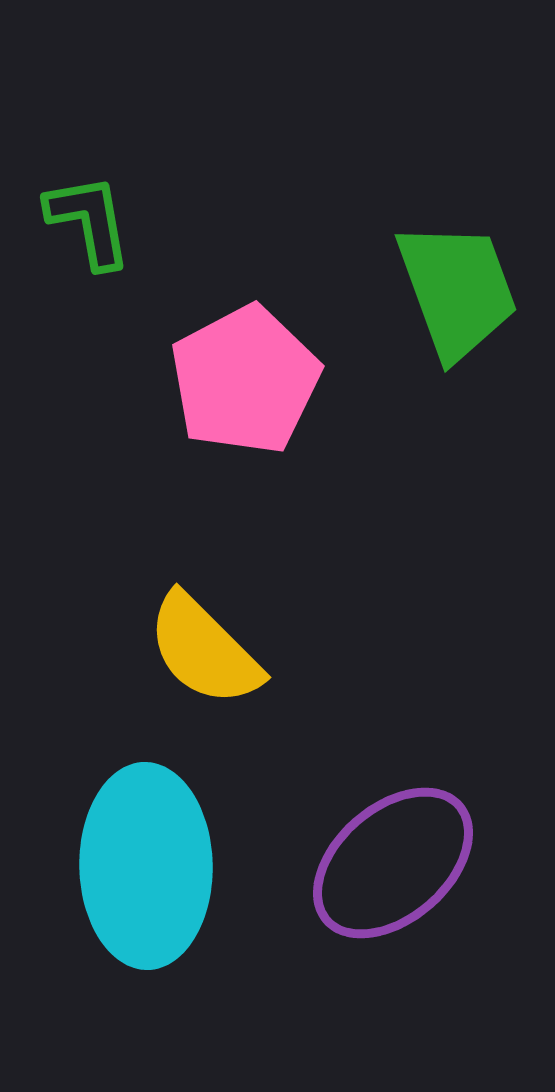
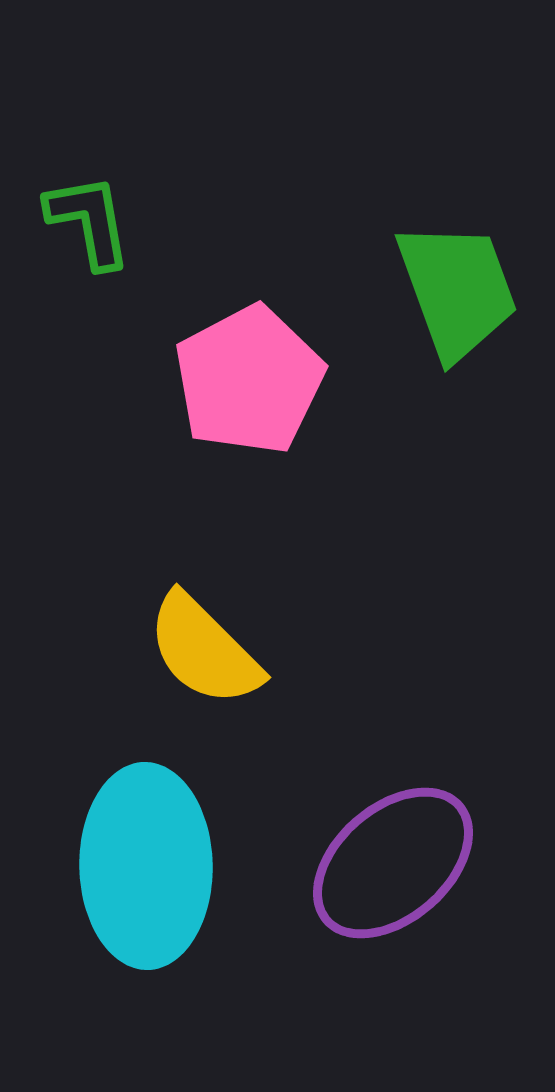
pink pentagon: moved 4 px right
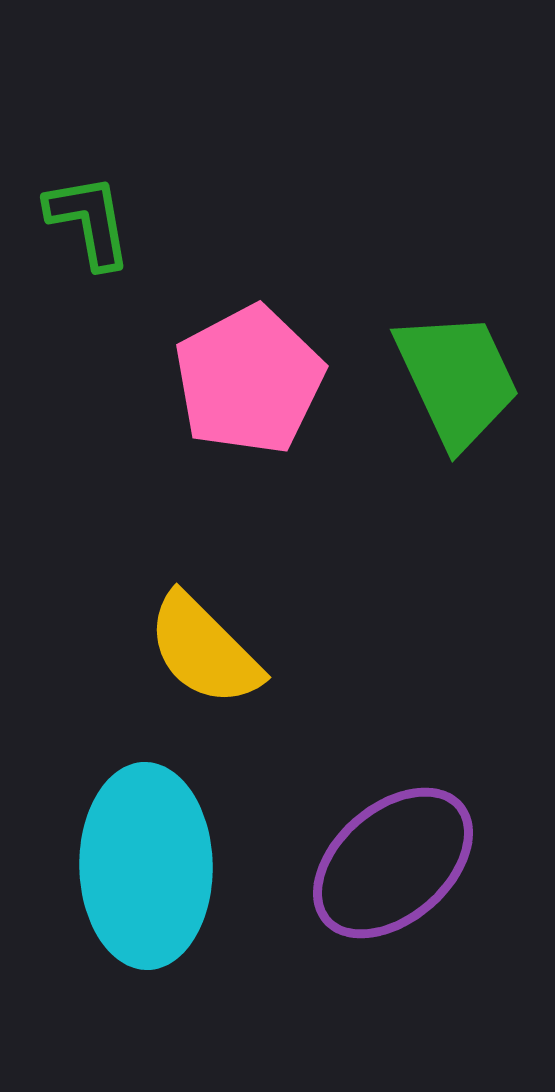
green trapezoid: moved 89 px down; rotated 5 degrees counterclockwise
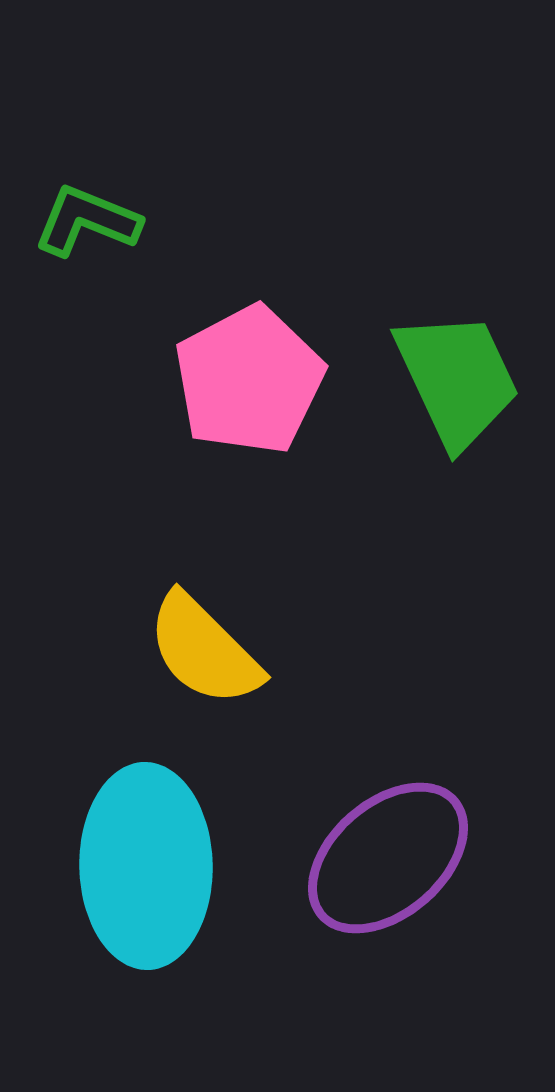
green L-shape: moved 2 px left; rotated 58 degrees counterclockwise
purple ellipse: moved 5 px left, 5 px up
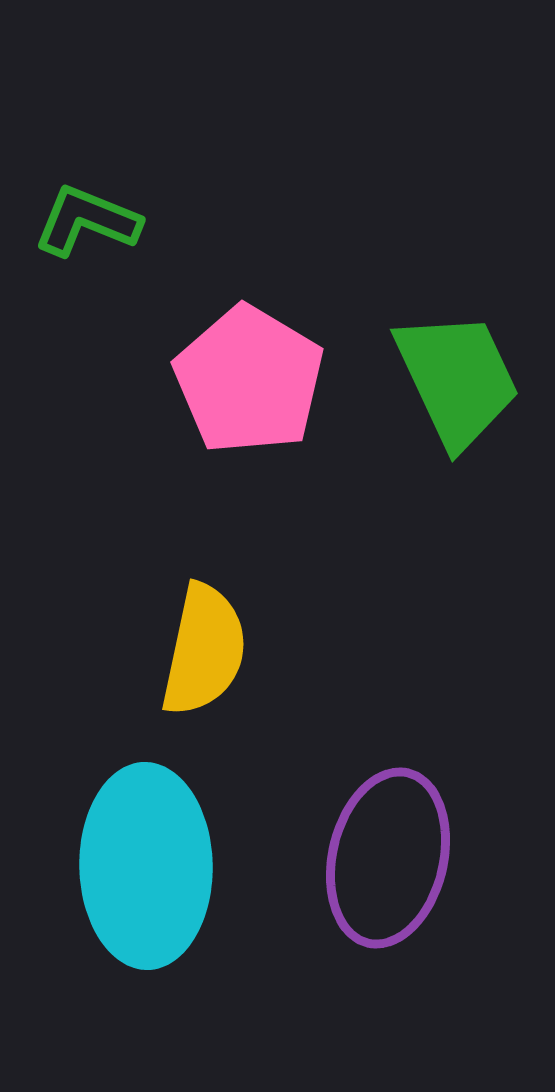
pink pentagon: rotated 13 degrees counterclockwise
yellow semicircle: rotated 123 degrees counterclockwise
purple ellipse: rotated 36 degrees counterclockwise
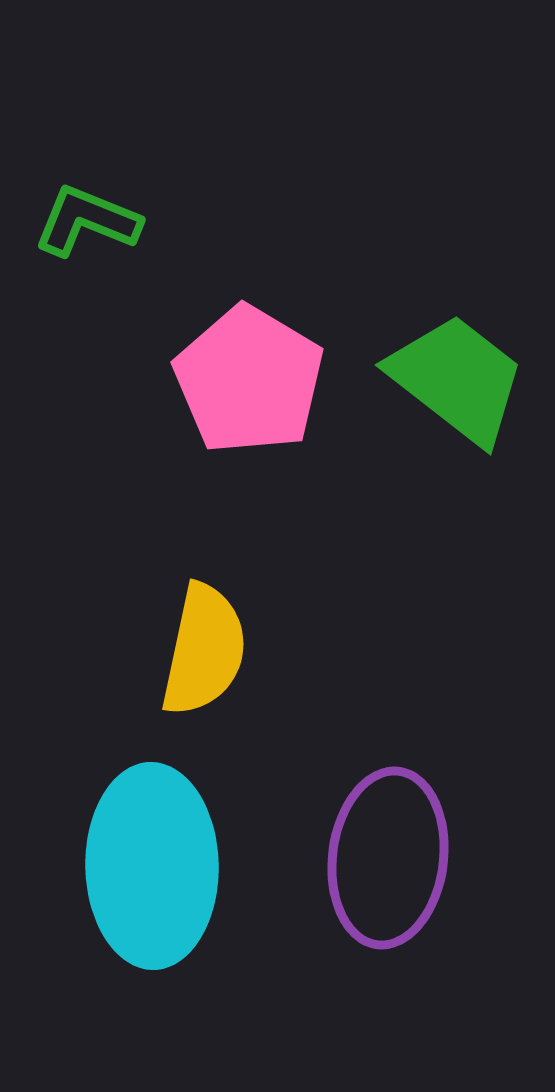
green trapezoid: rotated 27 degrees counterclockwise
purple ellipse: rotated 6 degrees counterclockwise
cyan ellipse: moved 6 px right
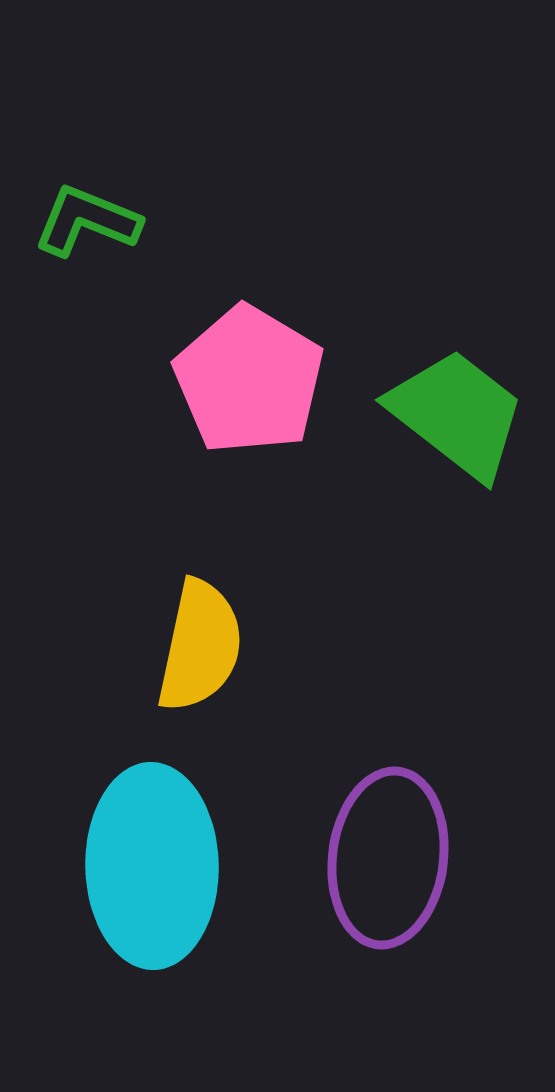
green trapezoid: moved 35 px down
yellow semicircle: moved 4 px left, 4 px up
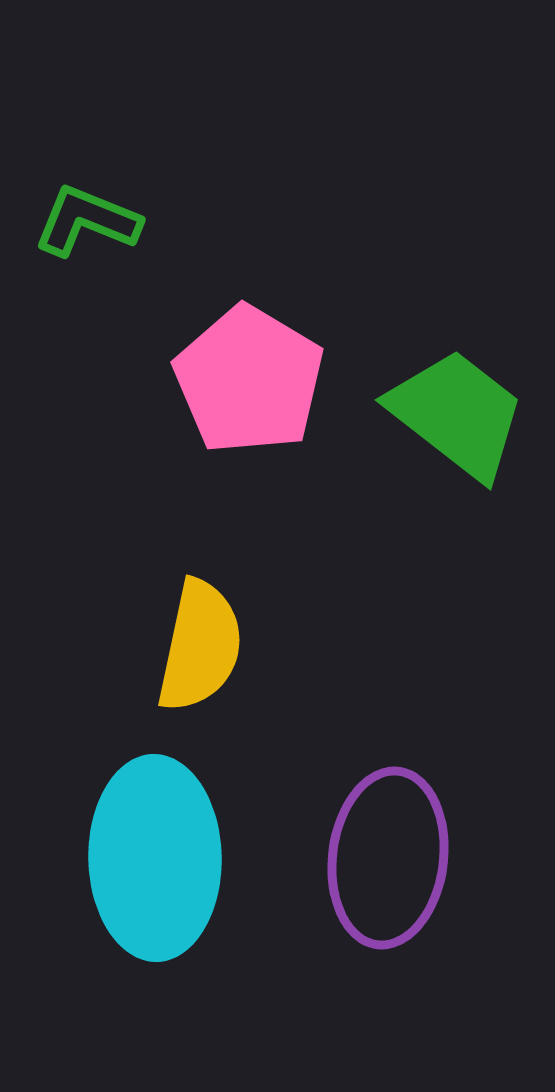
cyan ellipse: moved 3 px right, 8 px up
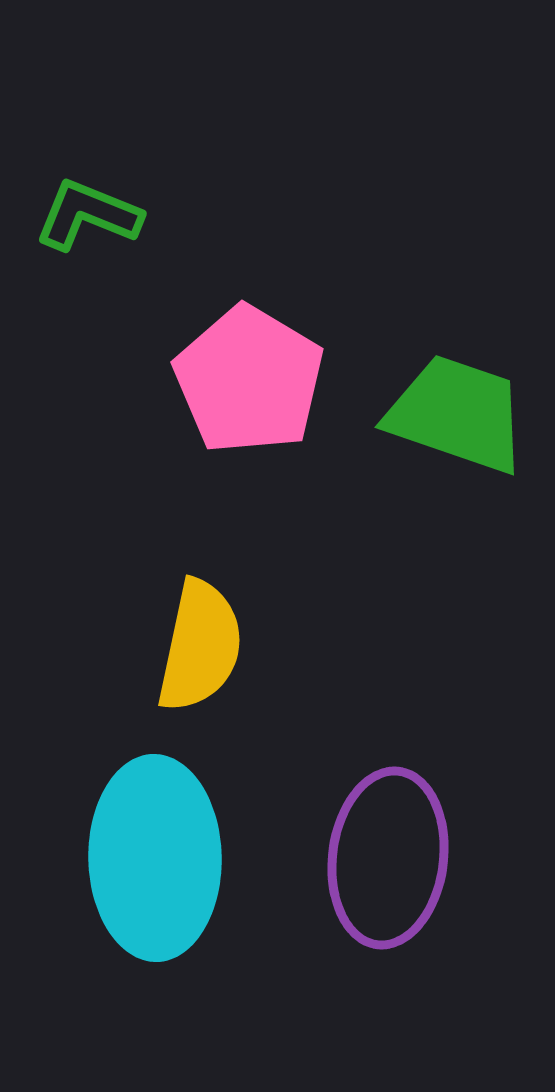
green L-shape: moved 1 px right, 6 px up
green trapezoid: rotated 19 degrees counterclockwise
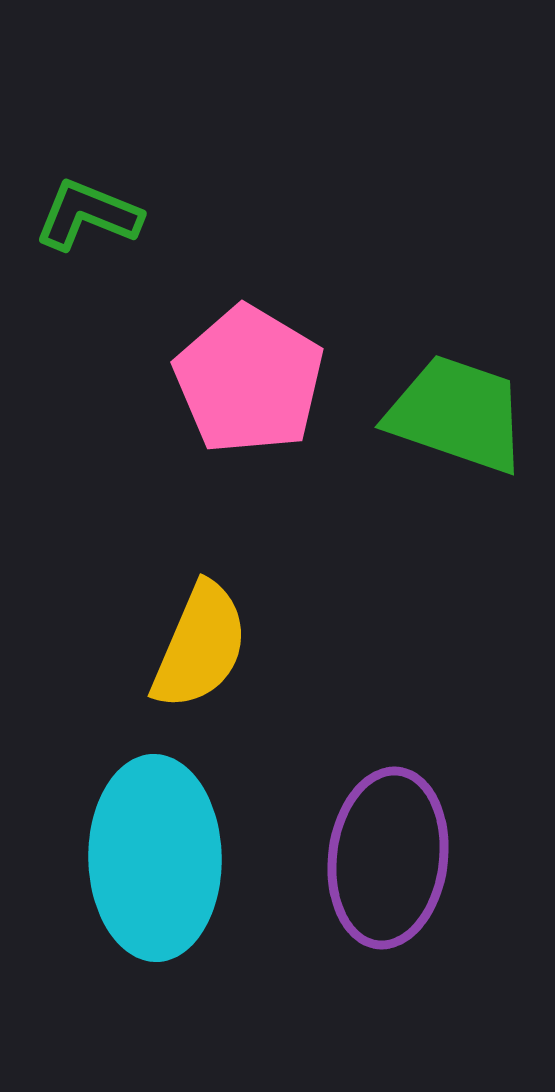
yellow semicircle: rotated 11 degrees clockwise
